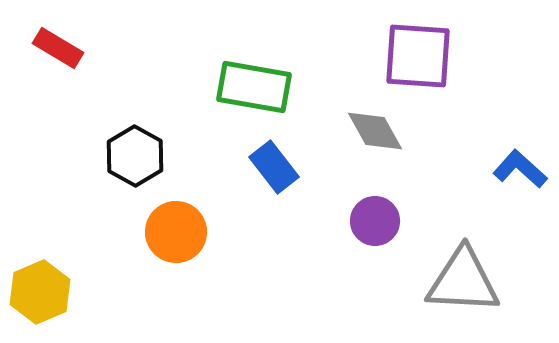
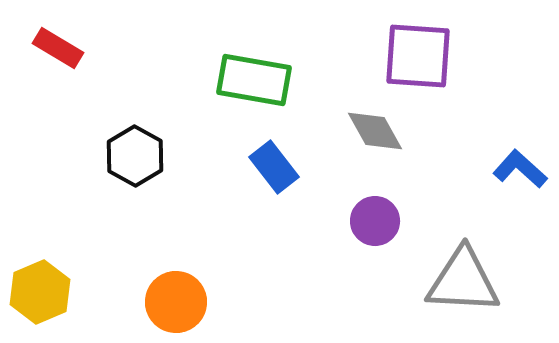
green rectangle: moved 7 px up
orange circle: moved 70 px down
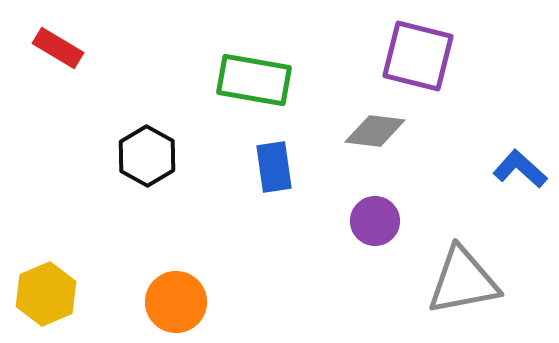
purple square: rotated 10 degrees clockwise
gray diamond: rotated 54 degrees counterclockwise
black hexagon: moved 12 px right
blue rectangle: rotated 30 degrees clockwise
gray triangle: rotated 14 degrees counterclockwise
yellow hexagon: moved 6 px right, 2 px down
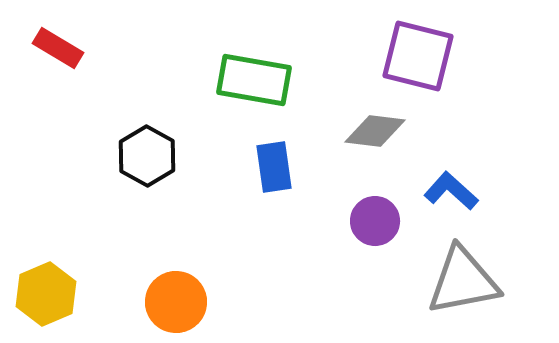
blue L-shape: moved 69 px left, 22 px down
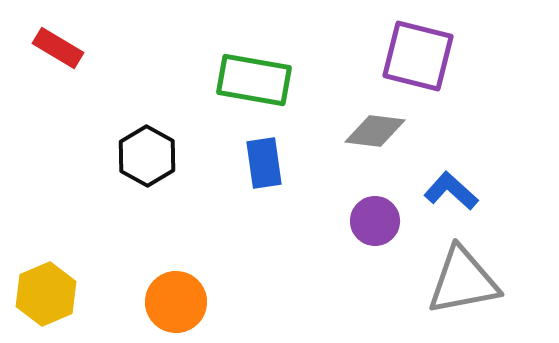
blue rectangle: moved 10 px left, 4 px up
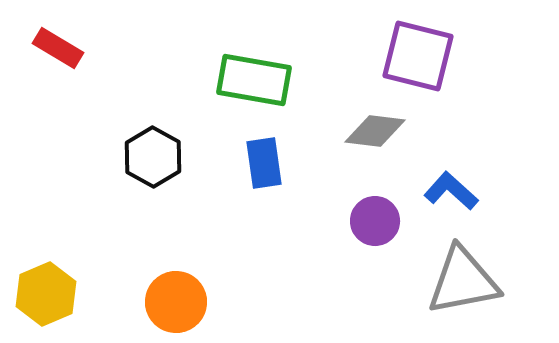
black hexagon: moved 6 px right, 1 px down
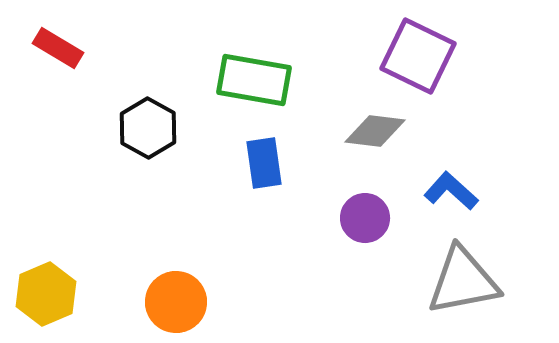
purple square: rotated 12 degrees clockwise
black hexagon: moved 5 px left, 29 px up
purple circle: moved 10 px left, 3 px up
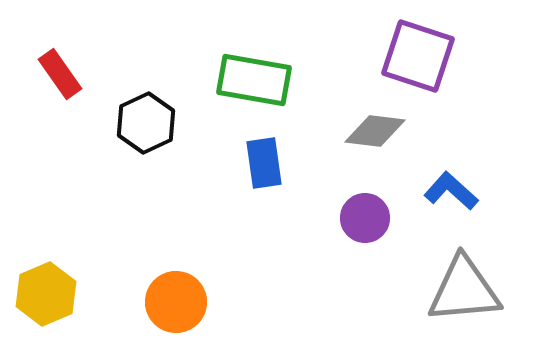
red rectangle: moved 2 px right, 26 px down; rotated 24 degrees clockwise
purple square: rotated 8 degrees counterclockwise
black hexagon: moved 2 px left, 5 px up; rotated 6 degrees clockwise
gray triangle: moved 1 px right, 9 px down; rotated 6 degrees clockwise
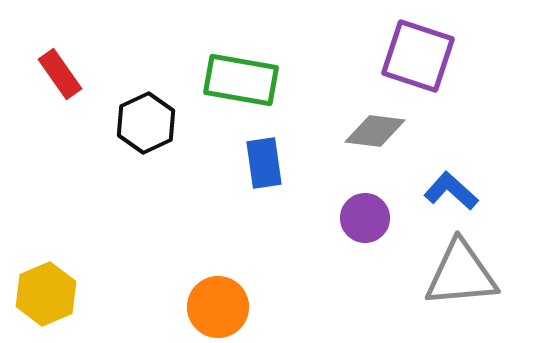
green rectangle: moved 13 px left
gray triangle: moved 3 px left, 16 px up
orange circle: moved 42 px right, 5 px down
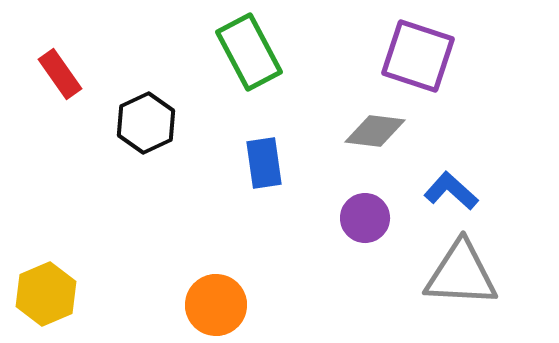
green rectangle: moved 8 px right, 28 px up; rotated 52 degrees clockwise
gray triangle: rotated 8 degrees clockwise
orange circle: moved 2 px left, 2 px up
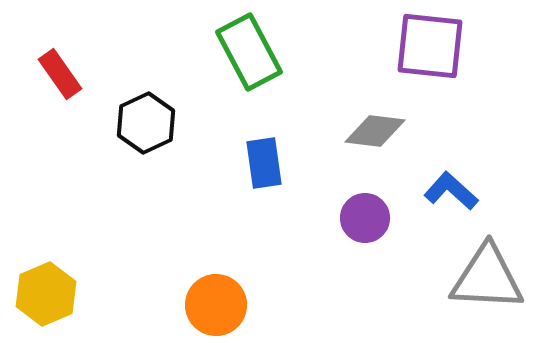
purple square: moved 12 px right, 10 px up; rotated 12 degrees counterclockwise
gray triangle: moved 26 px right, 4 px down
